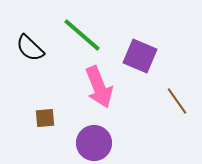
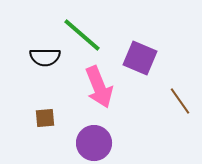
black semicircle: moved 15 px right, 9 px down; rotated 44 degrees counterclockwise
purple square: moved 2 px down
brown line: moved 3 px right
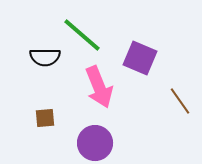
purple circle: moved 1 px right
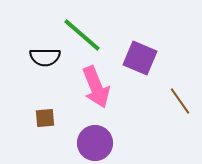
pink arrow: moved 3 px left
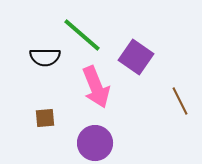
purple square: moved 4 px left, 1 px up; rotated 12 degrees clockwise
brown line: rotated 8 degrees clockwise
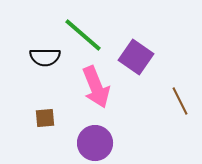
green line: moved 1 px right
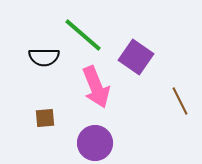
black semicircle: moved 1 px left
